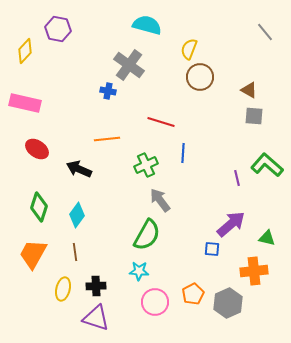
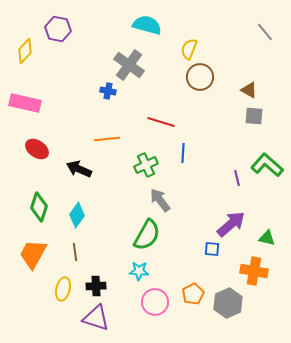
orange cross: rotated 16 degrees clockwise
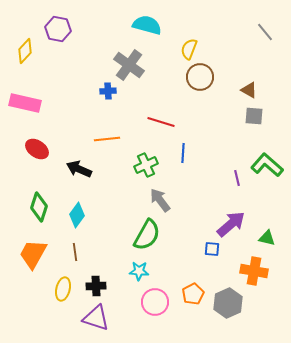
blue cross: rotated 14 degrees counterclockwise
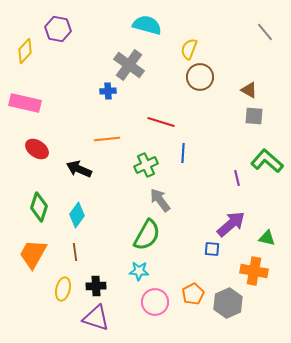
green L-shape: moved 4 px up
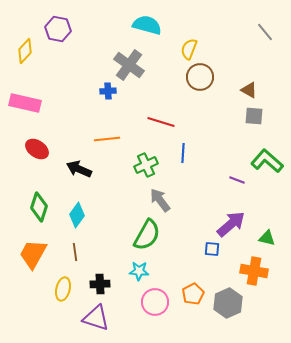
purple line: moved 2 px down; rotated 56 degrees counterclockwise
black cross: moved 4 px right, 2 px up
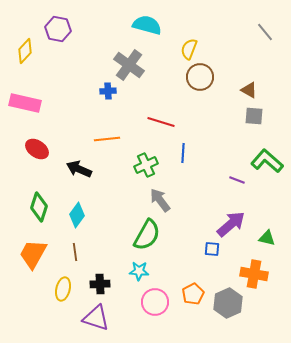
orange cross: moved 3 px down
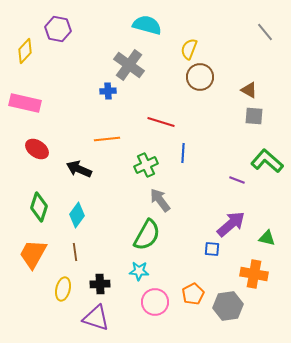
gray hexagon: moved 3 px down; rotated 16 degrees clockwise
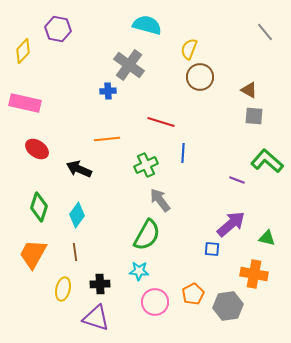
yellow diamond: moved 2 px left
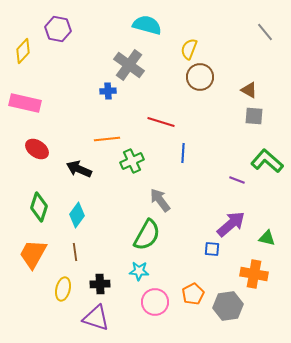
green cross: moved 14 px left, 4 px up
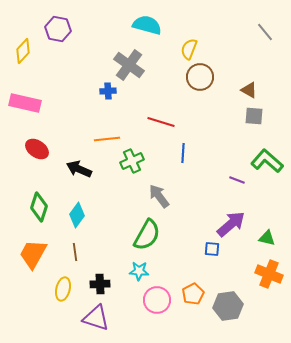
gray arrow: moved 1 px left, 4 px up
orange cross: moved 15 px right; rotated 12 degrees clockwise
pink circle: moved 2 px right, 2 px up
